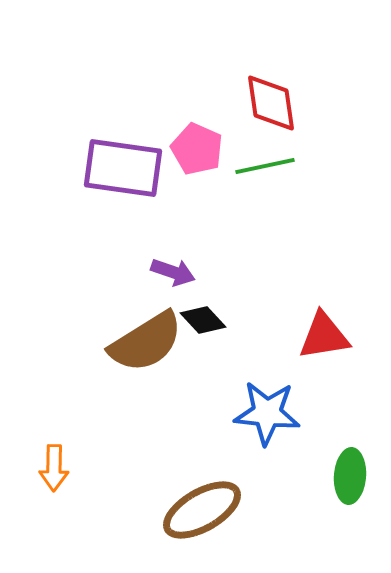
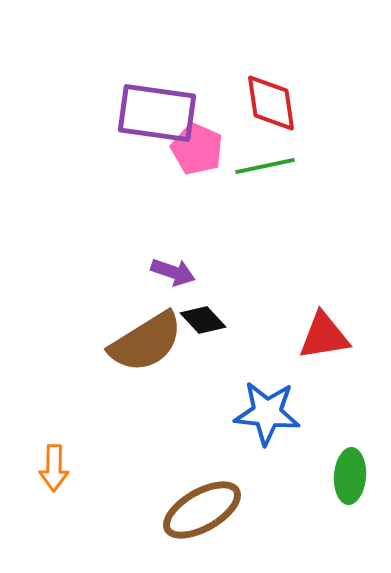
purple rectangle: moved 34 px right, 55 px up
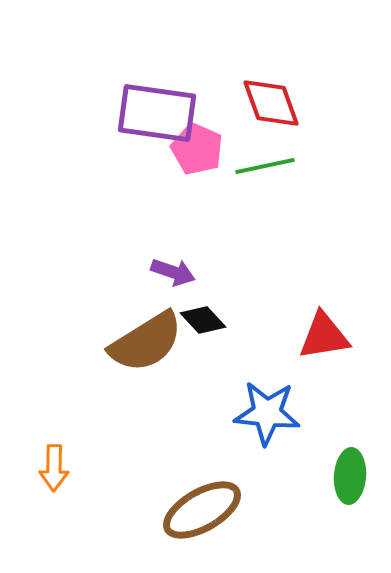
red diamond: rotated 12 degrees counterclockwise
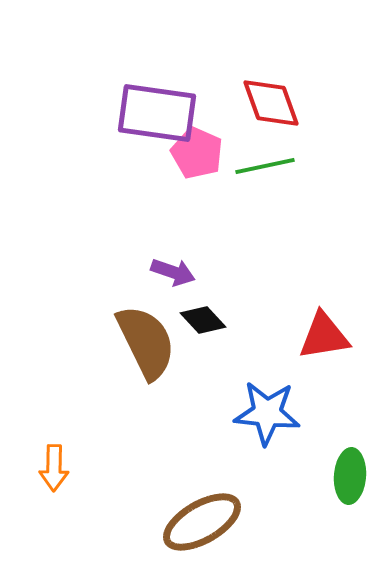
pink pentagon: moved 4 px down
brown semicircle: rotated 84 degrees counterclockwise
brown ellipse: moved 12 px down
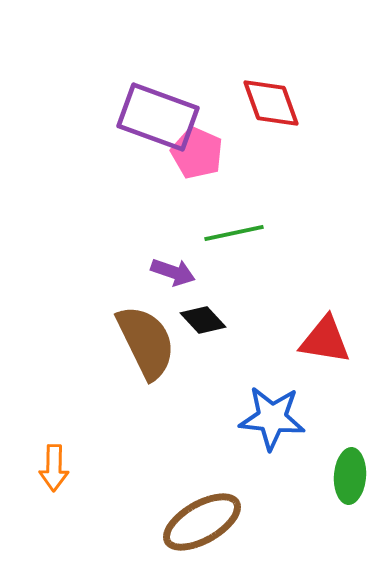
purple rectangle: moved 1 px right, 4 px down; rotated 12 degrees clockwise
green line: moved 31 px left, 67 px down
red triangle: moved 1 px right, 4 px down; rotated 18 degrees clockwise
blue star: moved 5 px right, 5 px down
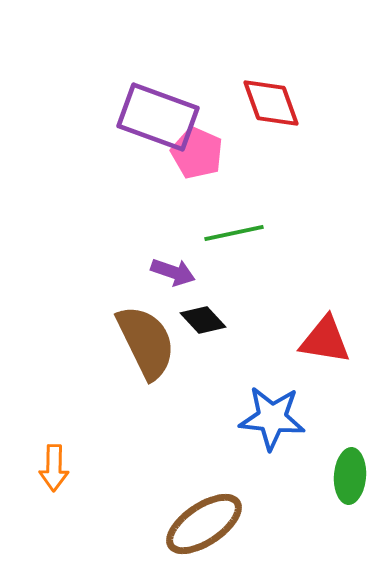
brown ellipse: moved 2 px right, 2 px down; rotated 4 degrees counterclockwise
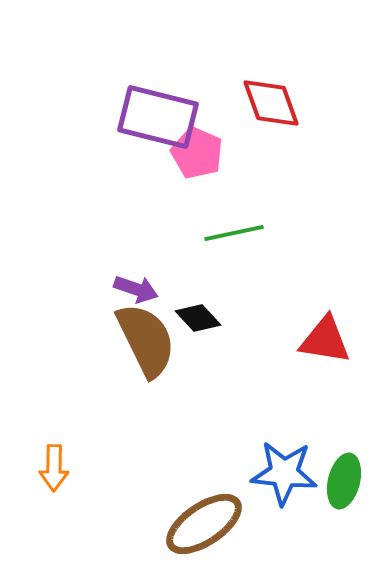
purple rectangle: rotated 6 degrees counterclockwise
purple arrow: moved 37 px left, 17 px down
black diamond: moved 5 px left, 2 px up
brown semicircle: moved 2 px up
blue star: moved 12 px right, 55 px down
green ellipse: moved 6 px left, 5 px down; rotated 10 degrees clockwise
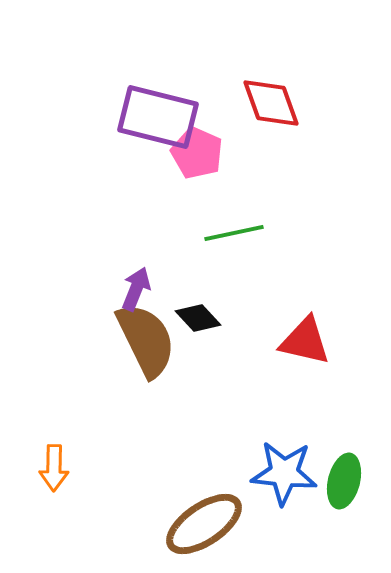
purple arrow: rotated 87 degrees counterclockwise
red triangle: moved 20 px left, 1 px down; rotated 4 degrees clockwise
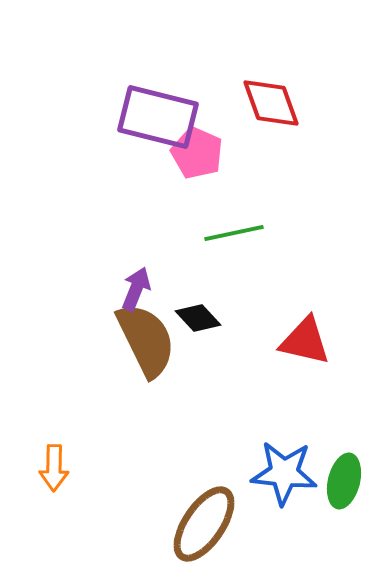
brown ellipse: rotated 22 degrees counterclockwise
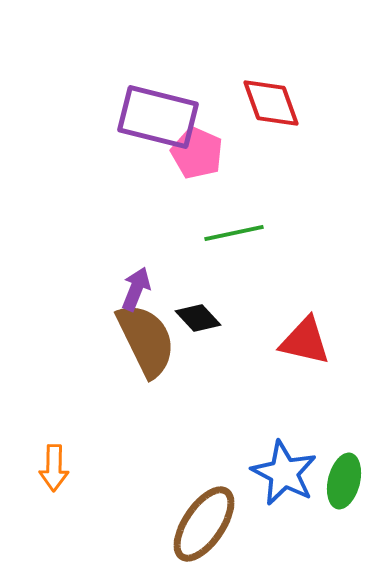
blue star: rotated 22 degrees clockwise
